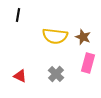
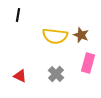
brown star: moved 2 px left, 2 px up
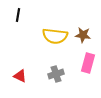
brown star: moved 2 px right; rotated 14 degrees counterclockwise
gray cross: rotated 28 degrees clockwise
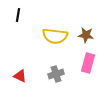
brown star: moved 3 px right
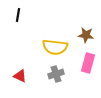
yellow semicircle: moved 11 px down
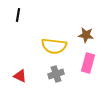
yellow semicircle: moved 1 px left, 1 px up
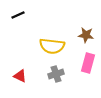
black line: rotated 56 degrees clockwise
yellow semicircle: moved 2 px left
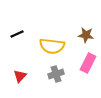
black line: moved 1 px left, 19 px down
pink rectangle: rotated 12 degrees clockwise
red triangle: rotated 48 degrees clockwise
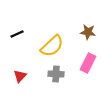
brown star: moved 2 px right, 3 px up
yellow semicircle: rotated 50 degrees counterclockwise
gray cross: rotated 21 degrees clockwise
